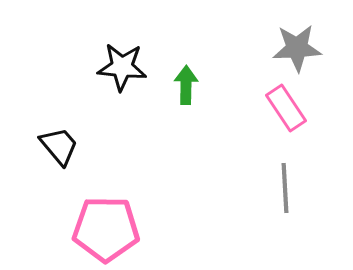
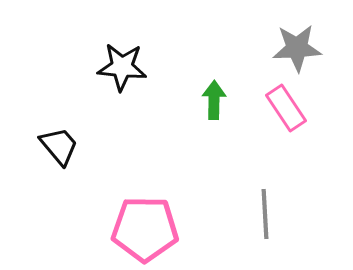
green arrow: moved 28 px right, 15 px down
gray line: moved 20 px left, 26 px down
pink pentagon: moved 39 px right
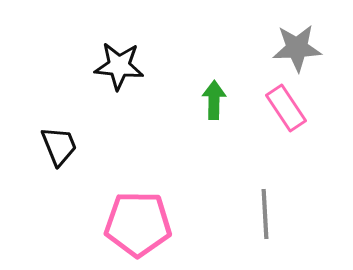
black star: moved 3 px left, 1 px up
black trapezoid: rotated 18 degrees clockwise
pink pentagon: moved 7 px left, 5 px up
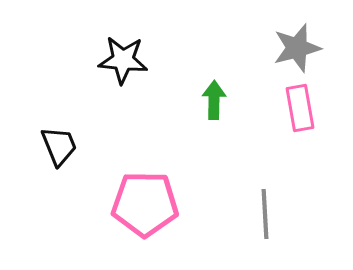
gray star: rotated 12 degrees counterclockwise
black star: moved 4 px right, 6 px up
pink rectangle: moved 14 px right; rotated 24 degrees clockwise
pink pentagon: moved 7 px right, 20 px up
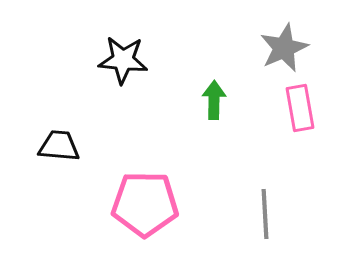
gray star: moved 13 px left; rotated 9 degrees counterclockwise
black trapezoid: rotated 63 degrees counterclockwise
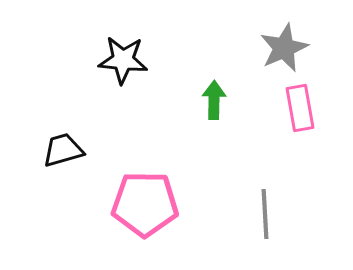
black trapezoid: moved 4 px right, 4 px down; rotated 21 degrees counterclockwise
